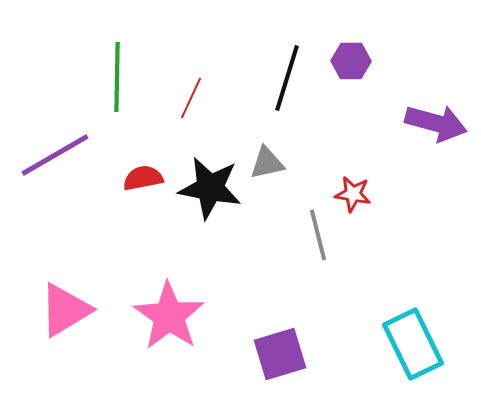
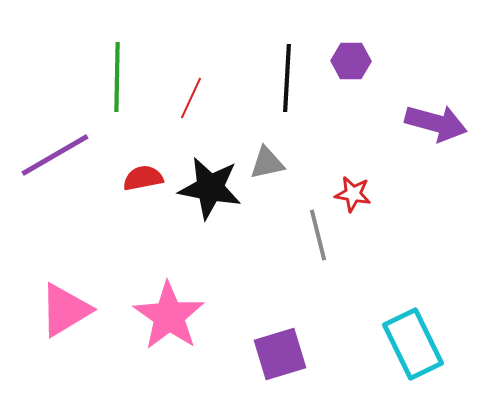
black line: rotated 14 degrees counterclockwise
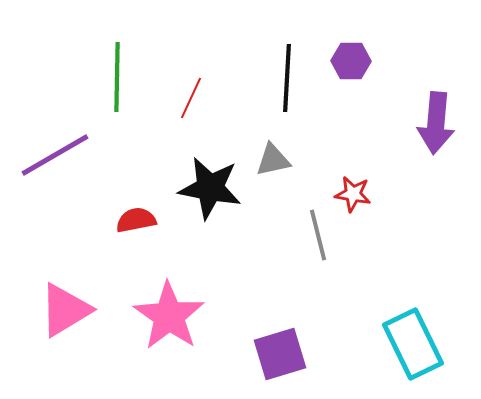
purple arrow: rotated 80 degrees clockwise
gray triangle: moved 6 px right, 3 px up
red semicircle: moved 7 px left, 42 px down
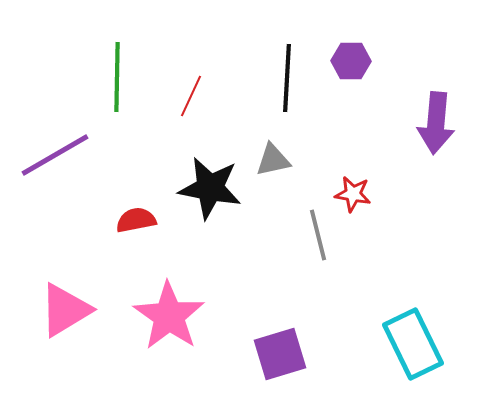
red line: moved 2 px up
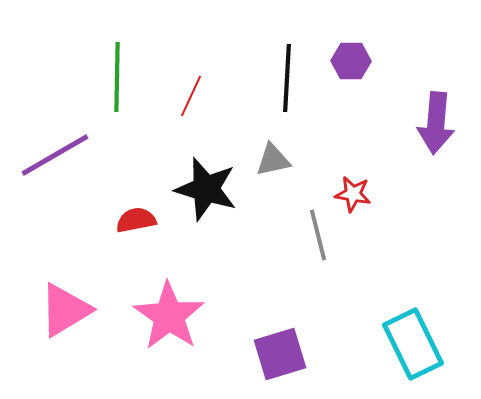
black star: moved 4 px left, 1 px down; rotated 6 degrees clockwise
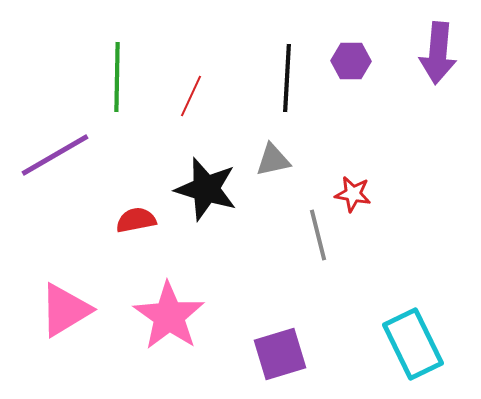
purple arrow: moved 2 px right, 70 px up
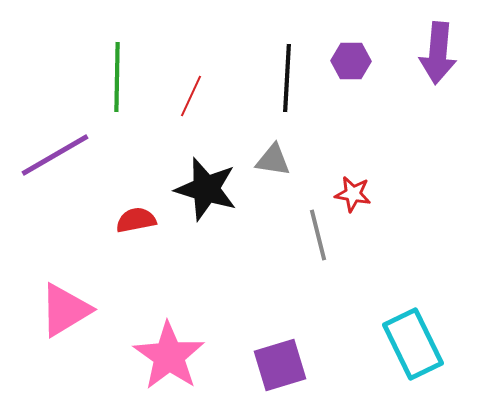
gray triangle: rotated 21 degrees clockwise
pink star: moved 40 px down
purple square: moved 11 px down
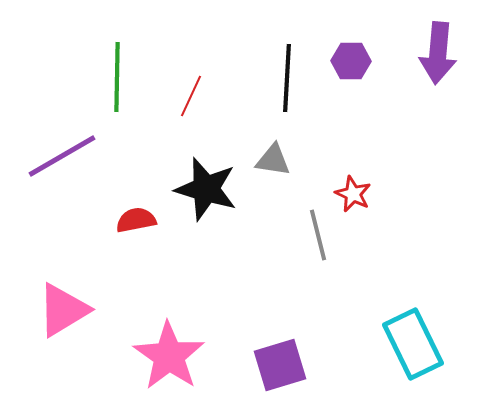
purple line: moved 7 px right, 1 px down
red star: rotated 15 degrees clockwise
pink triangle: moved 2 px left
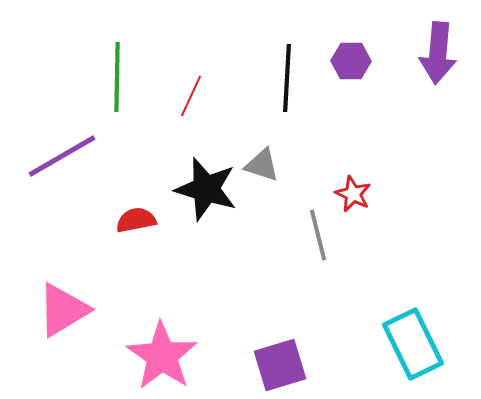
gray triangle: moved 11 px left, 5 px down; rotated 9 degrees clockwise
pink star: moved 7 px left
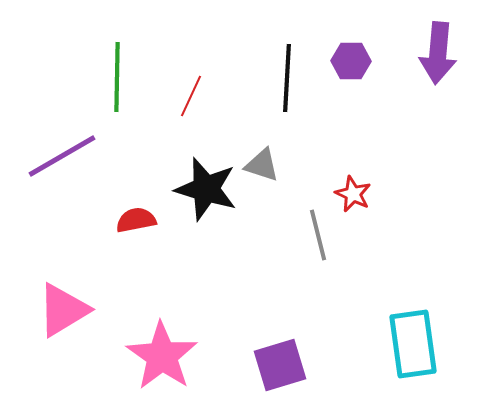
cyan rectangle: rotated 18 degrees clockwise
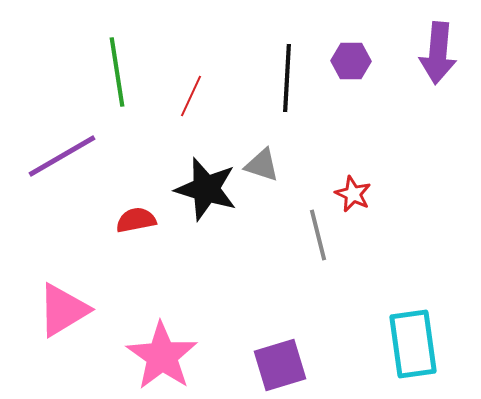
green line: moved 5 px up; rotated 10 degrees counterclockwise
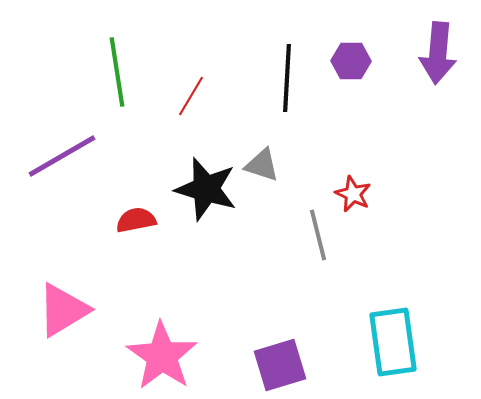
red line: rotated 6 degrees clockwise
cyan rectangle: moved 20 px left, 2 px up
